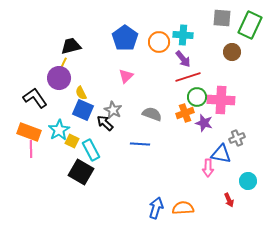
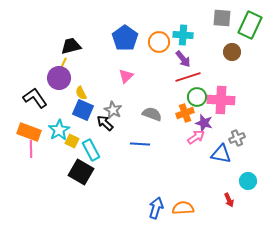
pink arrow: moved 12 px left, 31 px up; rotated 126 degrees counterclockwise
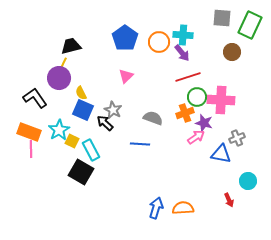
purple arrow: moved 1 px left, 6 px up
gray semicircle: moved 1 px right, 4 px down
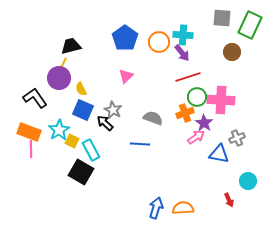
yellow semicircle: moved 4 px up
purple star: rotated 18 degrees clockwise
blue triangle: moved 2 px left
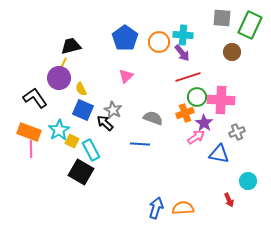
gray cross: moved 6 px up
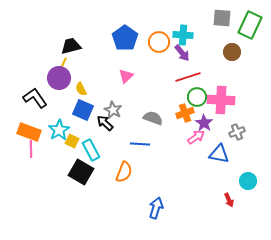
orange semicircle: moved 59 px left, 36 px up; rotated 115 degrees clockwise
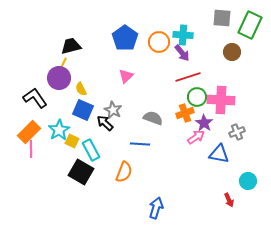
orange rectangle: rotated 65 degrees counterclockwise
